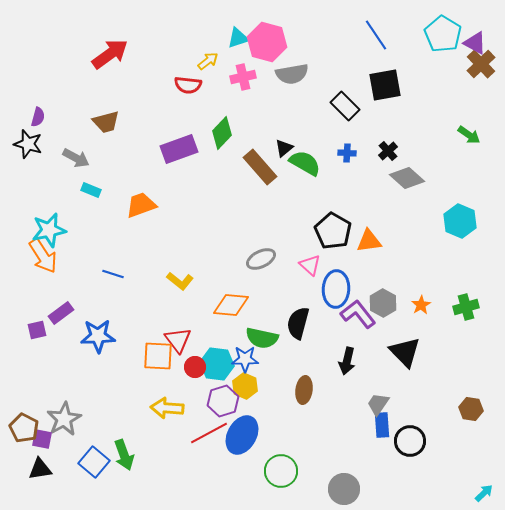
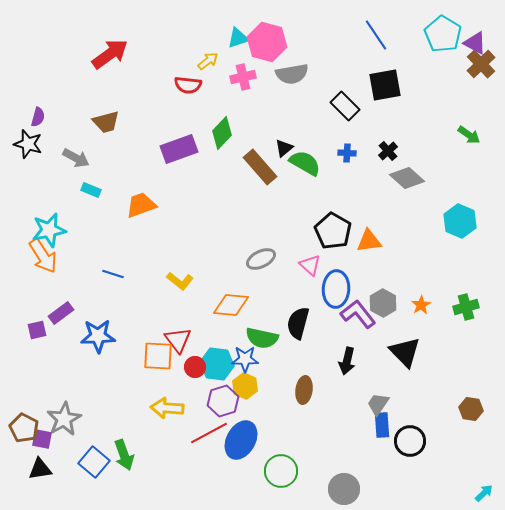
blue ellipse at (242, 435): moved 1 px left, 5 px down
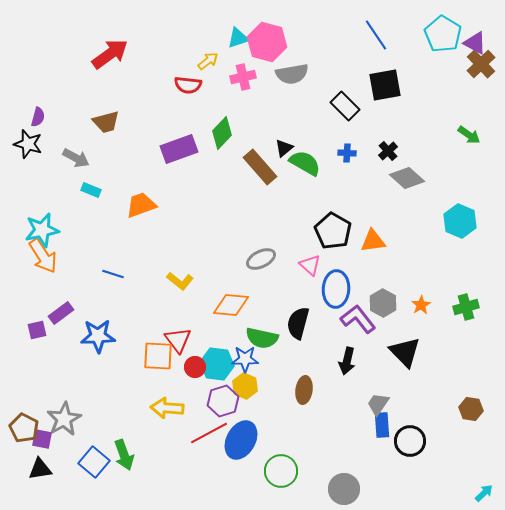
cyan star at (49, 230): moved 7 px left
orange triangle at (369, 241): moved 4 px right
purple L-shape at (358, 314): moved 5 px down
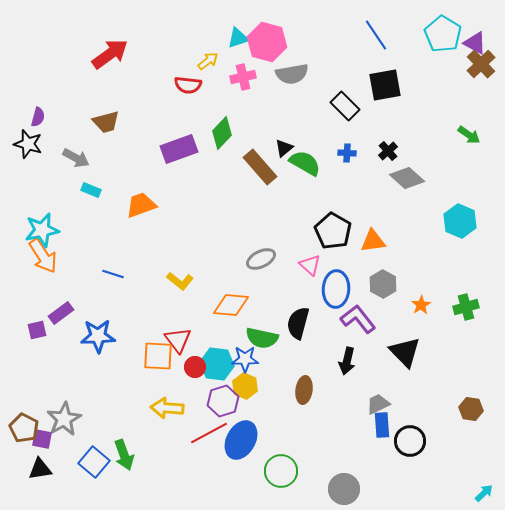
gray hexagon at (383, 303): moved 19 px up
gray trapezoid at (378, 404): rotated 30 degrees clockwise
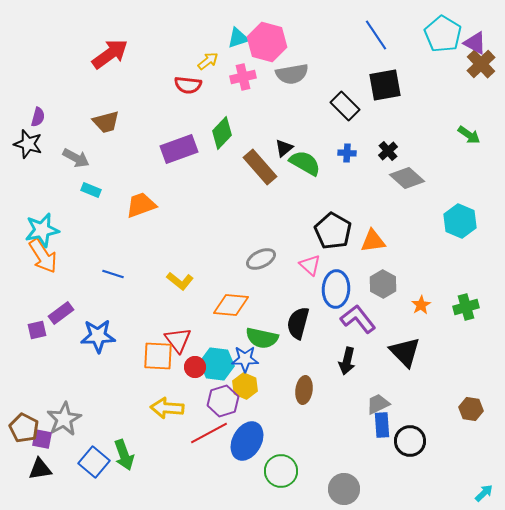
blue ellipse at (241, 440): moved 6 px right, 1 px down
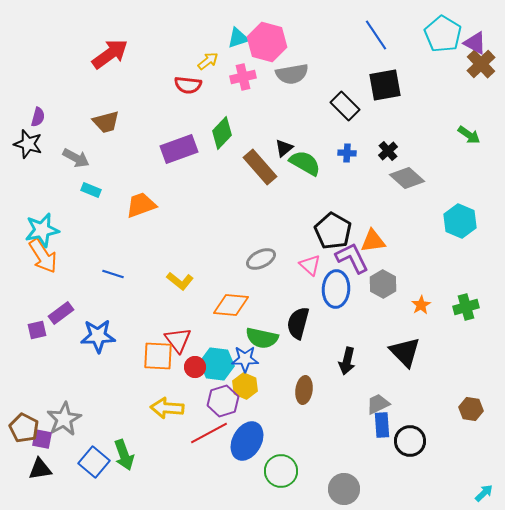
purple L-shape at (358, 319): moved 6 px left, 61 px up; rotated 12 degrees clockwise
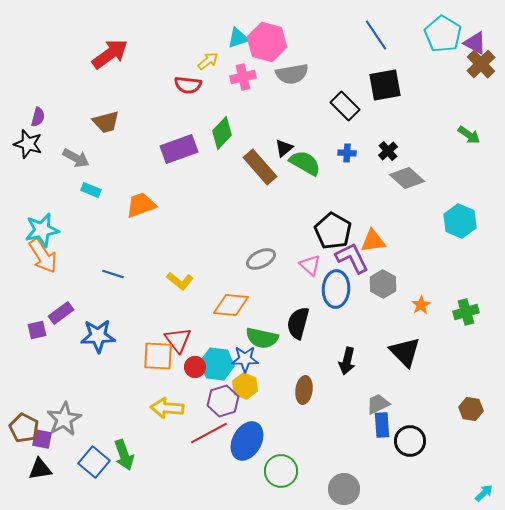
green cross at (466, 307): moved 5 px down
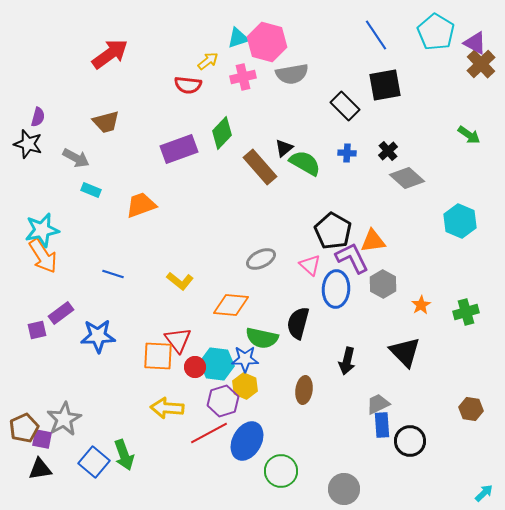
cyan pentagon at (443, 34): moved 7 px left, 2 px up
brown pentagon at (24, 428): rotated 20 degrees clockwise
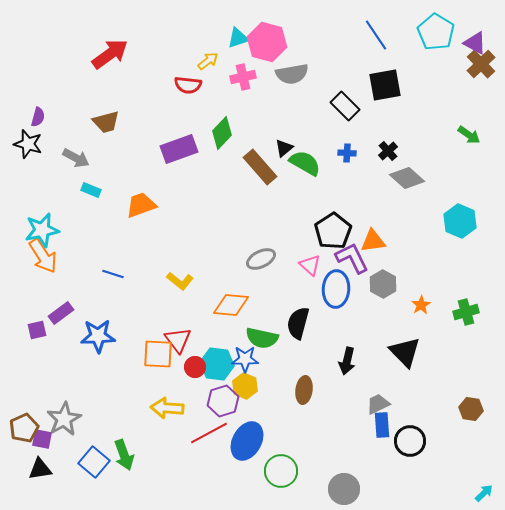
black pentagon at (333, 231): rotated 9 degrees clockwise
orange square at (158, 356): moved 2 px up
